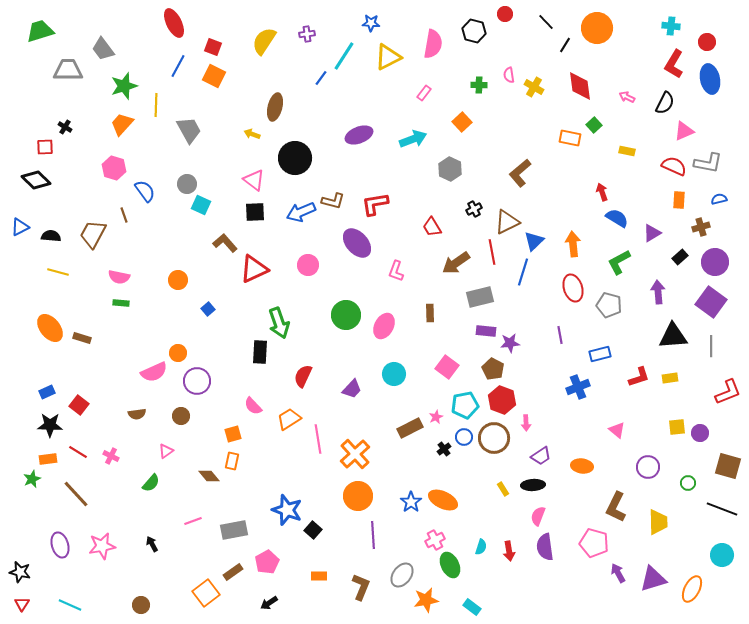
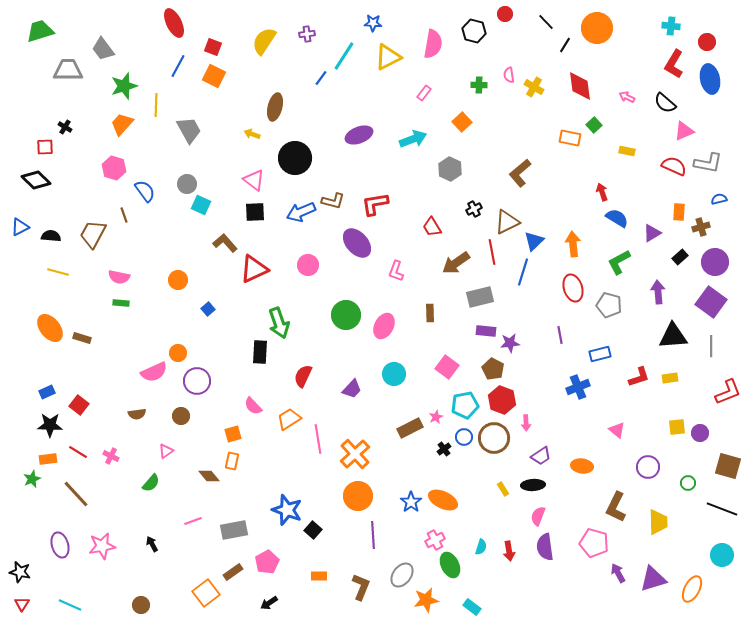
blue star at (371, 23): moved 2 px right
black semicircle at (665, 103): rotated 105 degrees clockwise
orange rectangle at (679, 200): moved 12 px down
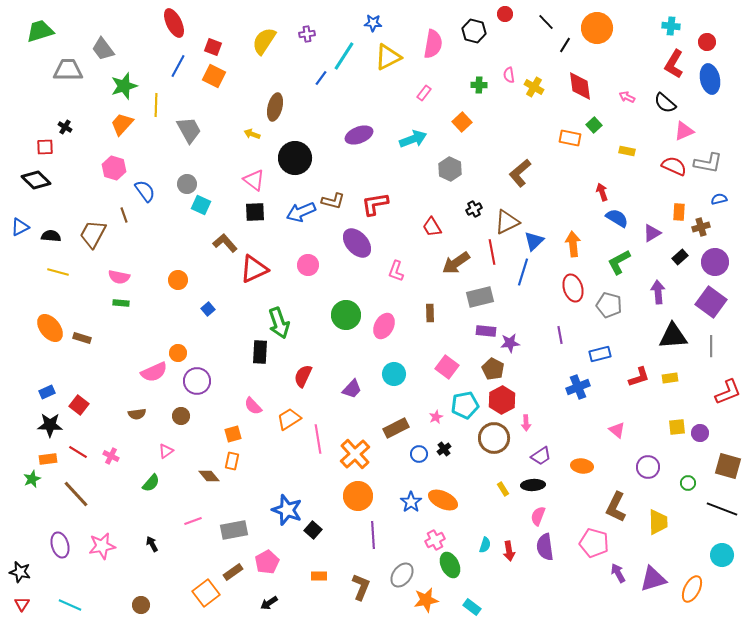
red hexagon at (502, 400): rotated 12 degrees clockwise
brown rectangle at (410, 428): moved 14 px left
blue circle at (464, 437): moved 45 px left, 17 px down
cyan semicircle at (481, 547): moved 4 px right, 2 px up
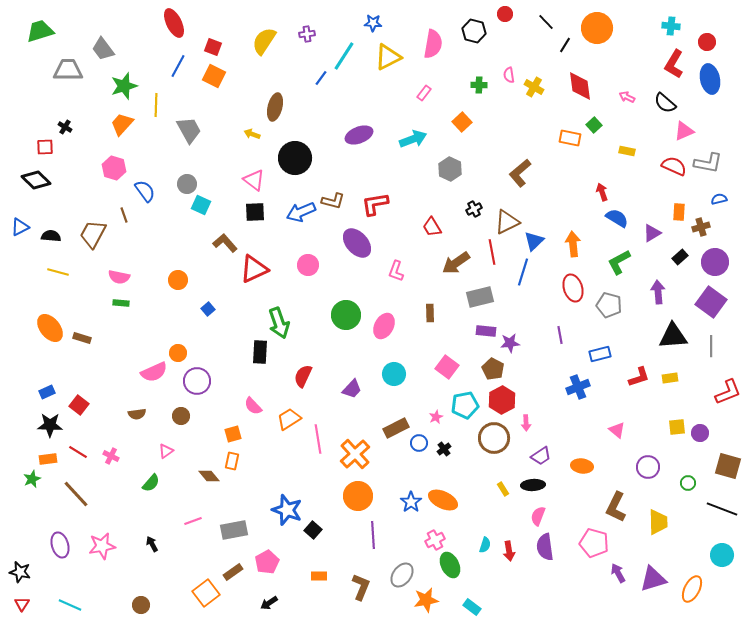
blue circle at (419, 454): moved 11 px up
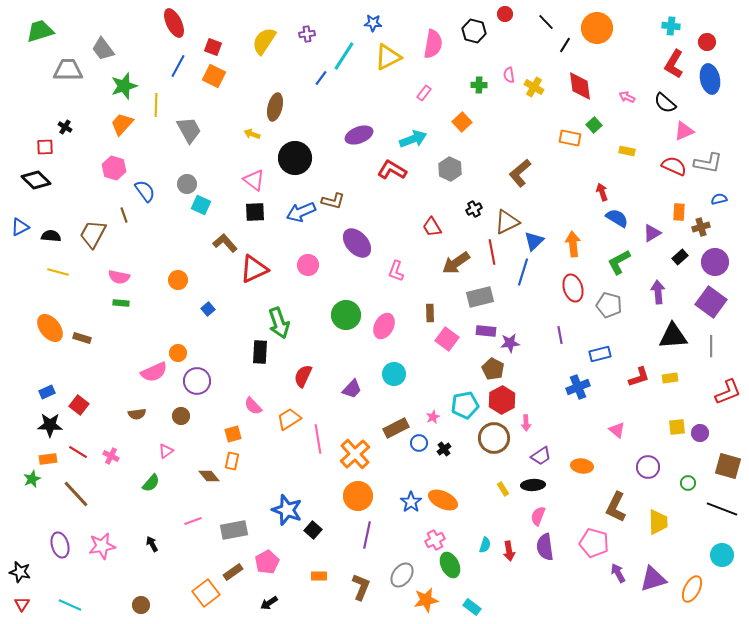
red L-shape at (375, 204): moved 17 px right, 34 px up; rotated 40 degrees clockwise
pink square at (447, 367): moved 28 px up
pink star at (436, 417): moved 3 px left
purple line at (373, 535): moved 6 px left; rotated 16 degrees clockwise
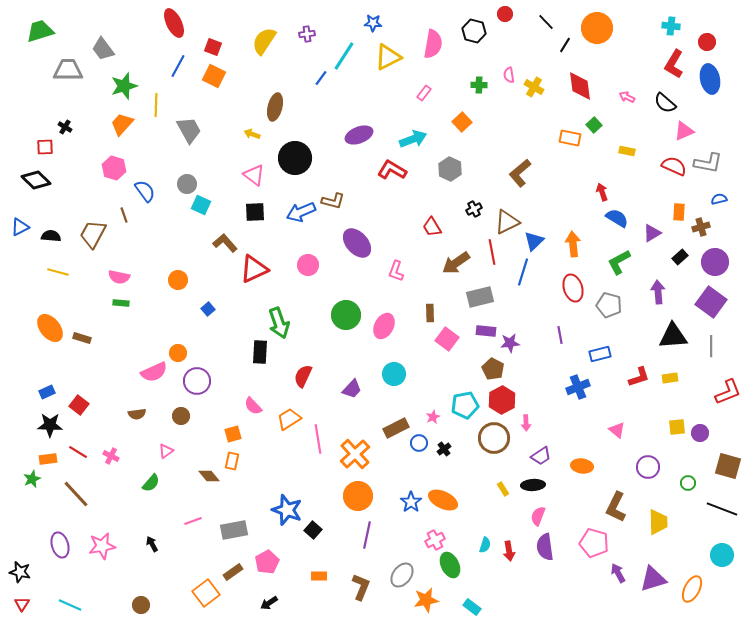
pink triangle at (254, 180): moved 5 px up
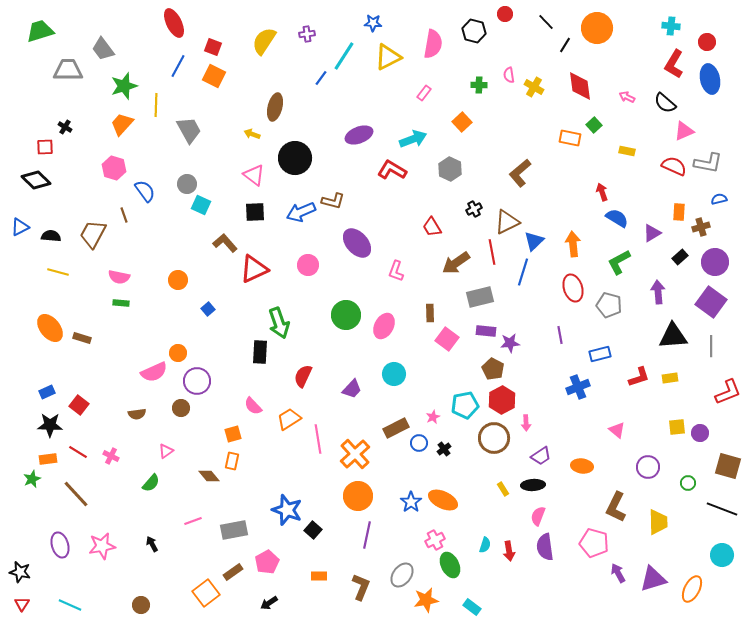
brown circle at (181, 416): moved 8 px up
